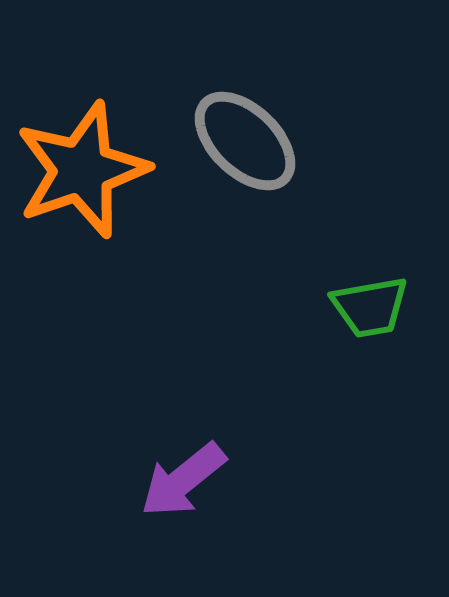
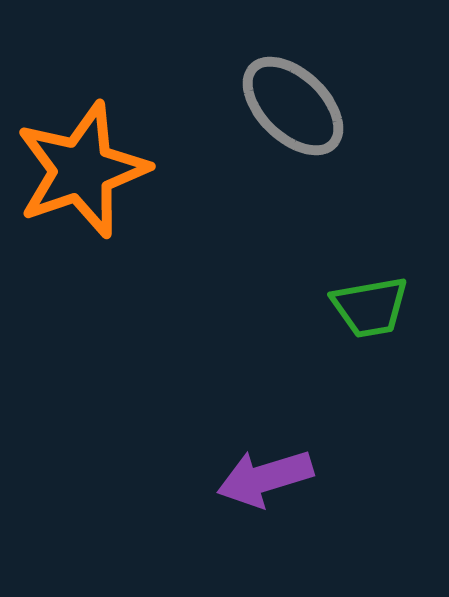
gray ellipse: moved 48 px right, 35 px up
purple arrow: moved 82 px right, 2 px up; rotated 22 degrees clockwise
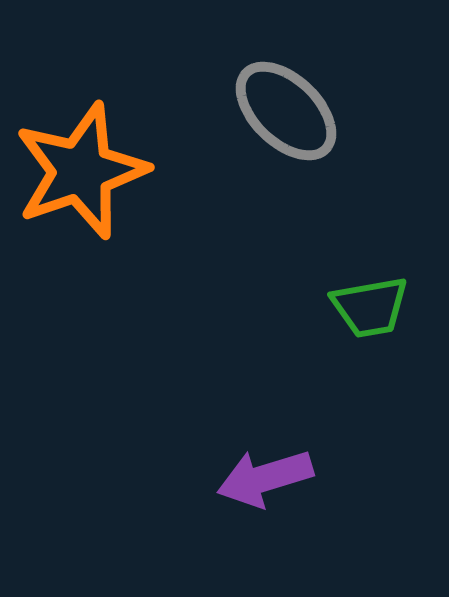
gray ellipse: moved 7 px left, 5 px down
orange star: moved 1 px left, 1 px down
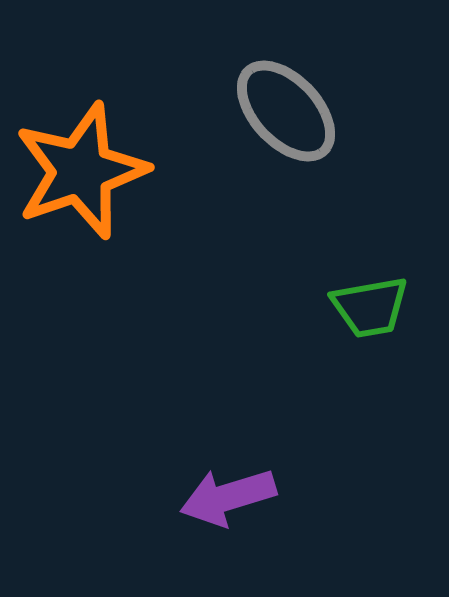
gray ellipse: rotated 3 degrees clockwise
purple arrow: moved 37 px left, 19 px down
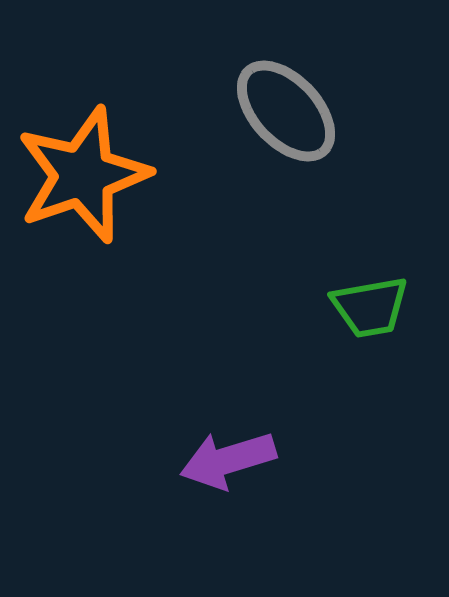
orange star: moved 2 px right, 4 px down
purple arrow: moved 37 px up
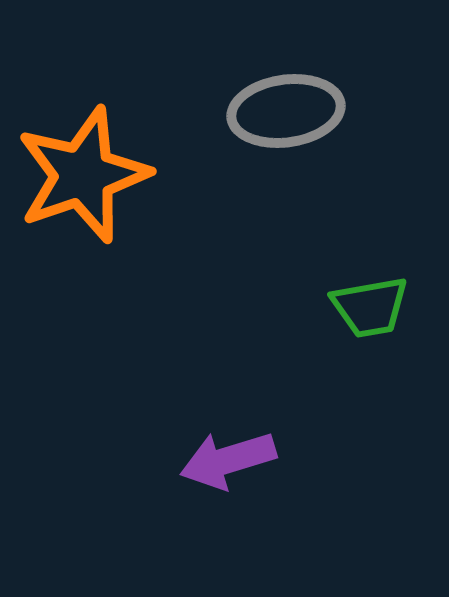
gray ellipse: rotated 55 degrees counterclockwise
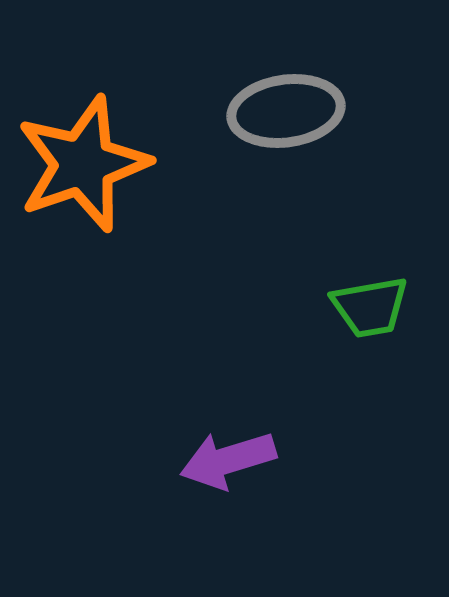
orange star: moved 11 px up
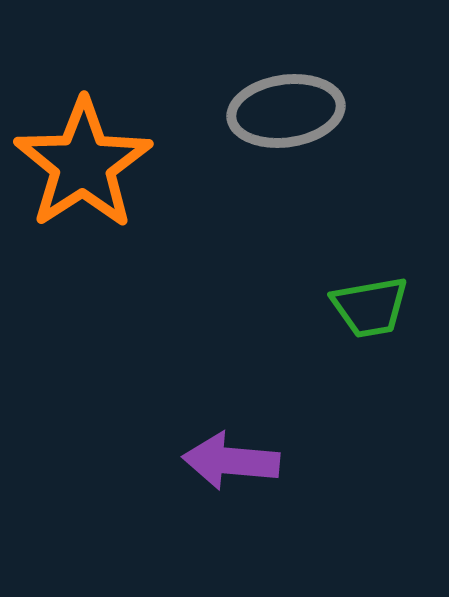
orange star: rotated 14 degrees counterclockwise
purple arrow: moved 3 px right, 1 px down; rotated 22 degrees clockwise
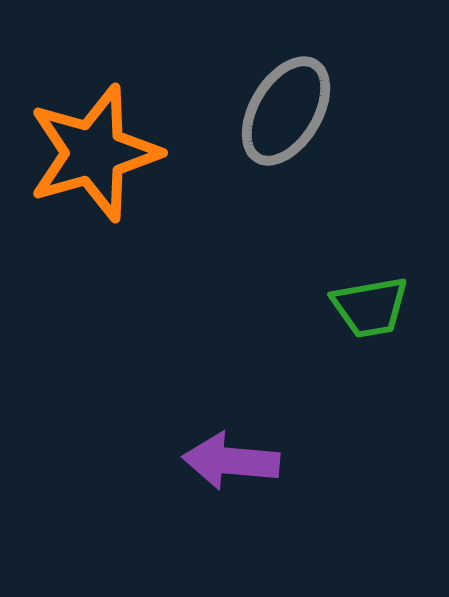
gray ellipse: rotated 51 degrees counterclockwise
orange star: moved 11 px right, 11 px up; rotated 17 degrees clockwise
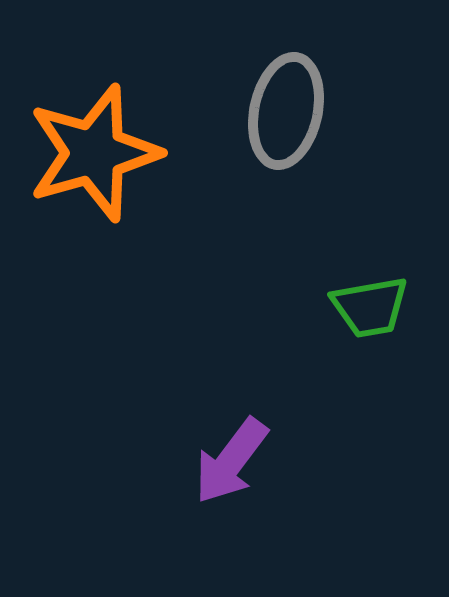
gray ellipse: rotated 19 degrees counterclockwise
purple arrow: rotated 58 degrees counterclockwise
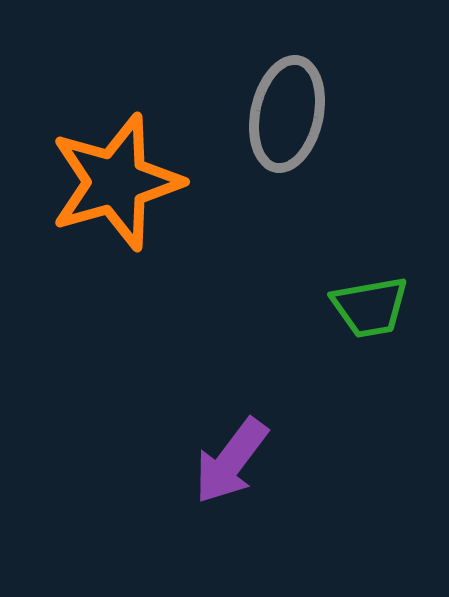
gray ellipse: moved 1 px right, 3 px down
orange star: moved 22 px right, 29 px down
